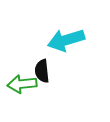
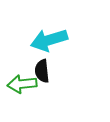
cyan arrow: moved 17 px left
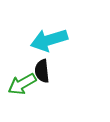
green arrow: rotated 24 degrees counterclockwise
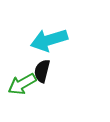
black semicircle: rotated 20 degrees clockwise
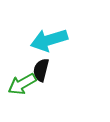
black semicircle: moved 1 px left, 1 px up
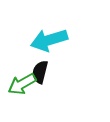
black semicircle: moved 1 px left, 2 px down
